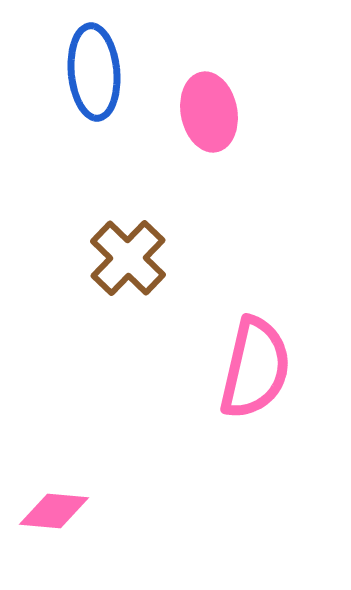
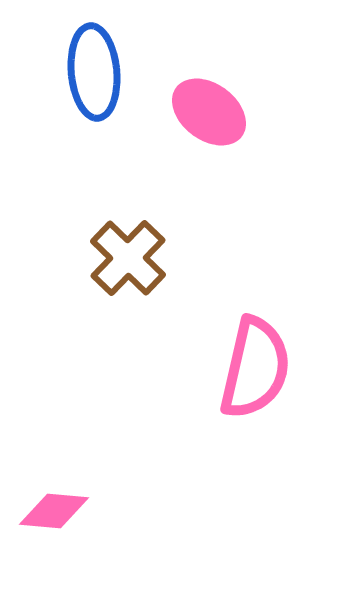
pink ellipse: rotated 42 degrees counterclockwise
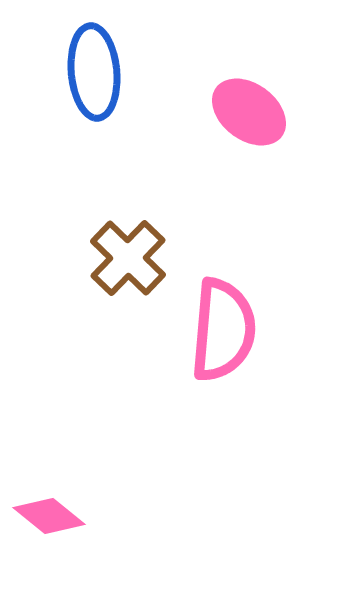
pink ellipse: moved 40 px right
pink semicircle: moved 32 px left, 38 px up; rotated 8 degrees counterclockwise
pink diamond: moved 5 px left, 5 px down; rotated 34 degrees clockwise
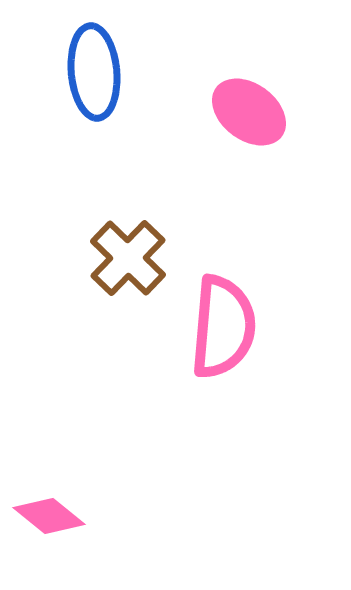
pink semicircle: moved 3 px up
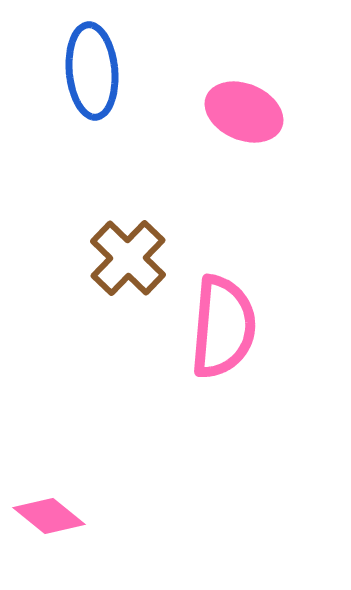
blue ellipse: moved 2 px left, 1 px up
pink ellipse: moved 5 px left; rotated 14 degrees counterclockwise
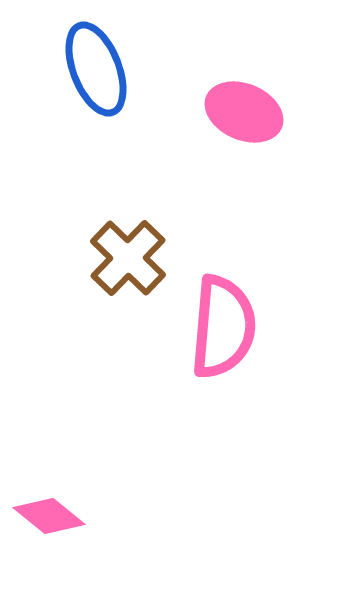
blue ellipse: moved 4 px right, 2 px up; rotated 16 degrees counterclockwise
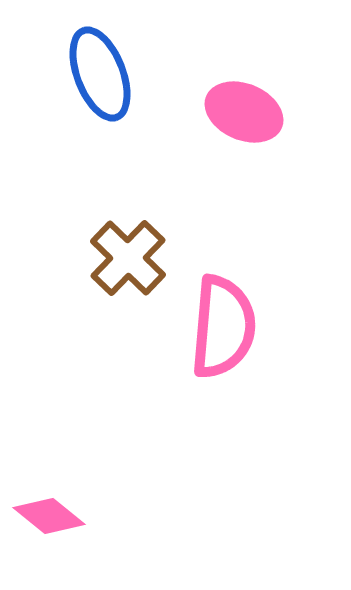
blue ellipse: moved 4 px right, 5 px down
